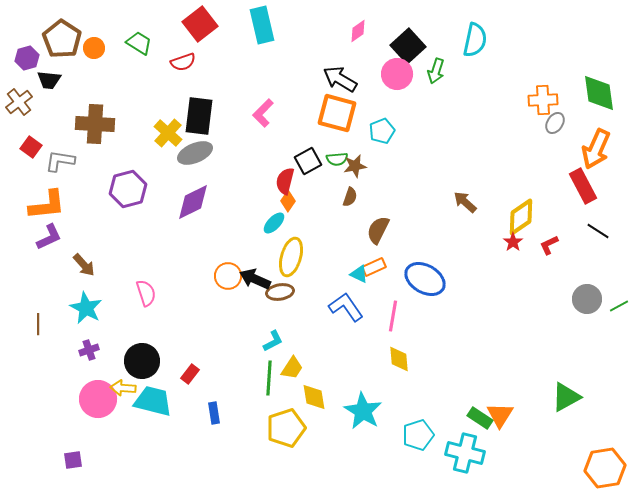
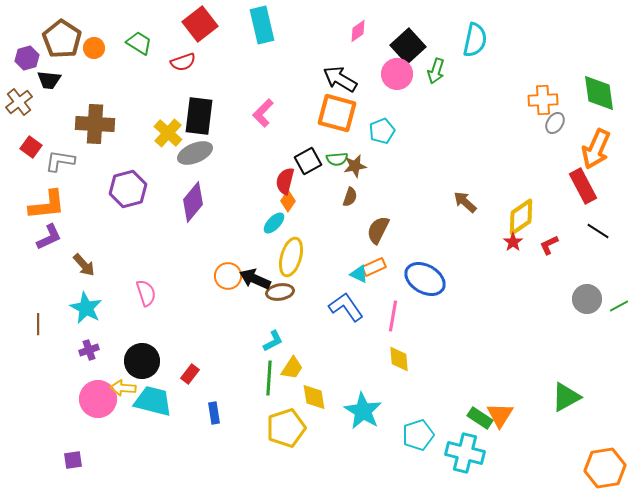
purple diamond at (193, 202): rotated 24 degrees counterclockwise
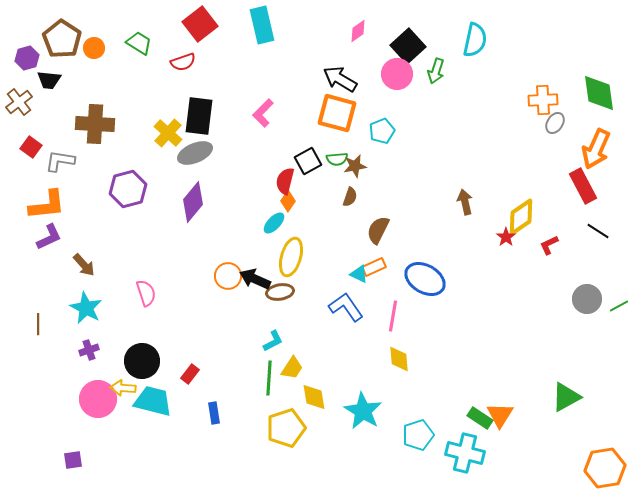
brown arrow at (465, 202): rotated 35 degrees clockwise
red star at (513, 242): moved 7 px left, 5 px up
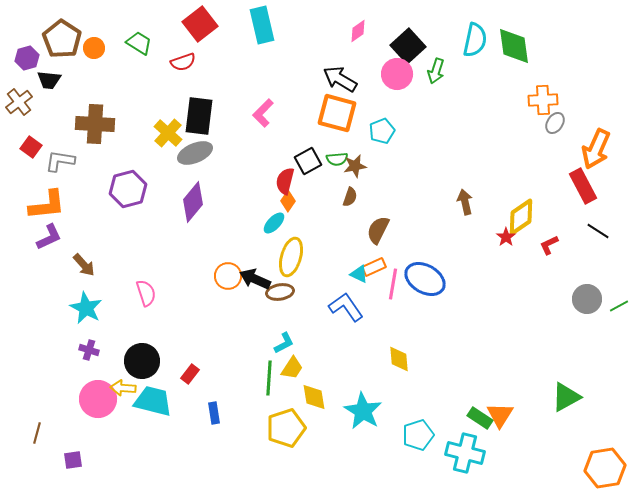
green diamond at (599, 93): moved 85 px left, 47 px up
pink line at (393, 316): moved 32 px up
brown line at (38, 324): moved 1 px left, 109 px down; rotated 15 degrees clockwise
cyan L-shape at (273, 341): moved 11 px right, 2 px down
purple cross at (89, 350): rotated 36 degrees clockwise
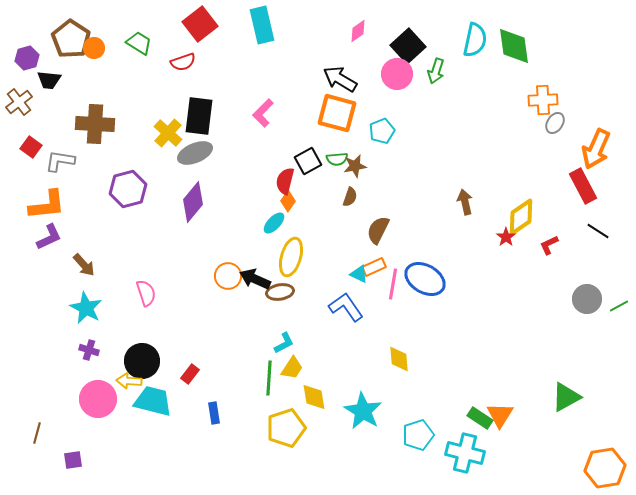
brown pentagon at (62, 39): moved 9 px right
yellow arrow at (123, 388): moved 6 px right, 7 px up
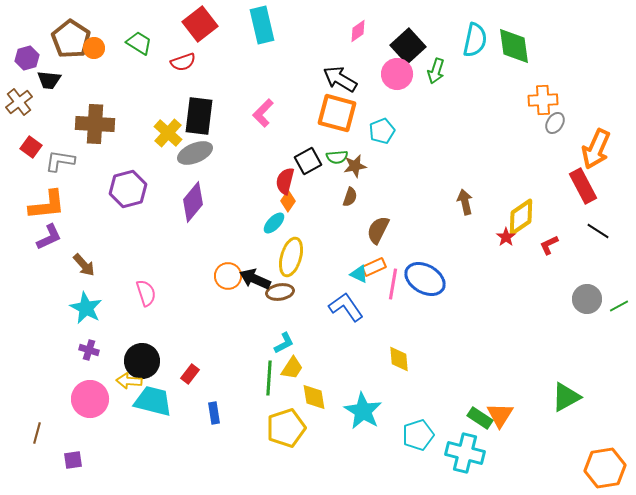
green semicircle at (337, 159): moved 2 px up
pink circle at (98, 399): moved 8 px left
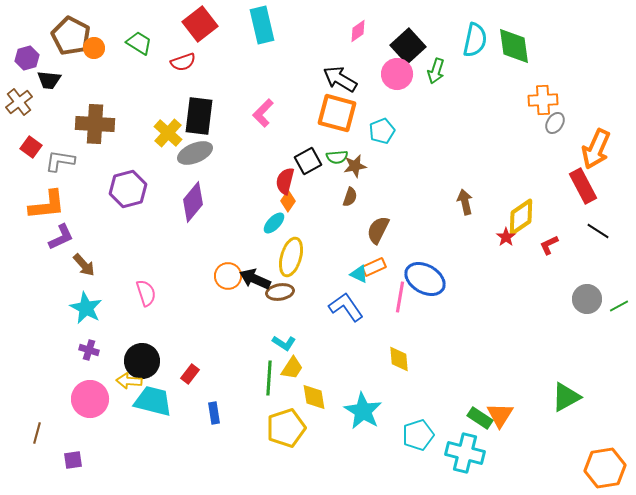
brown pentagon at (71, 39): moved 3 px up; rotated 6 degrees counterclockwise
purple L-shape at (49, 237): moved 12 px right
pink line at (393, 284): moved 7 px right, 13 px down
cyan L-shape at (284, 343): rotated 60 degrees clockwise
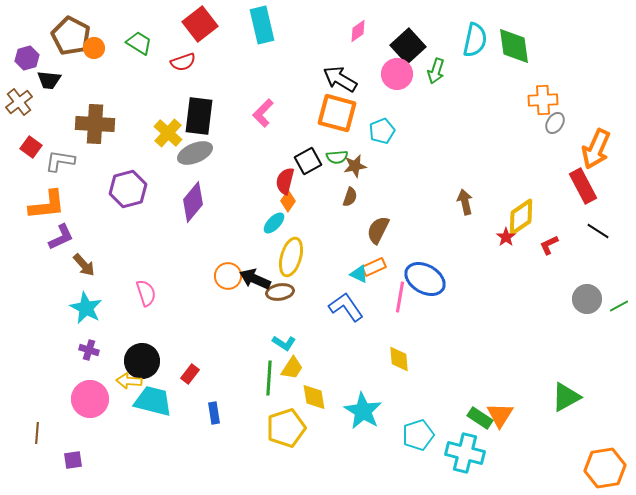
brown line at (37, 433): rotated 10 degrees counterclockwise
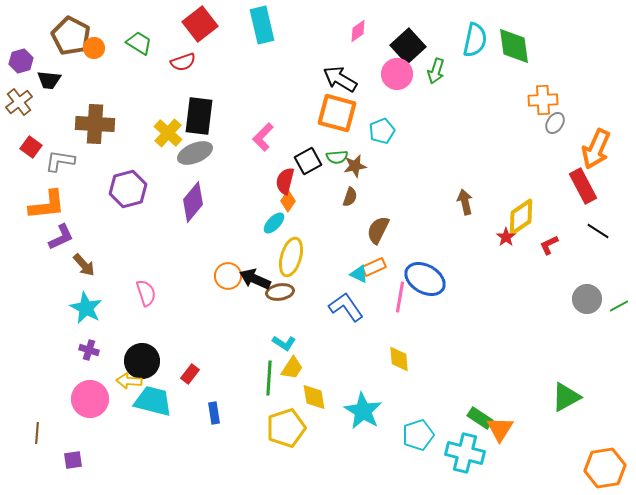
purple hexagon at (27, 58): moved 6 px left, 3 px down
pink L-shape at (263, 113): moved 24 px down
orange triangle at (500, 415): moved 14 px down
